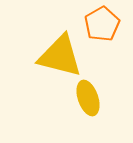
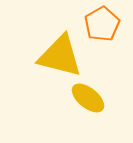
yellow ellipse: rotated 32 degrees counterclockwise
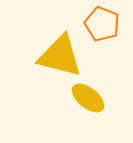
orange pentagon: rotated 20 degrees counterclockwise
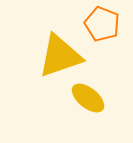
yellow triangle: rotated 33 degrees counterclockwise
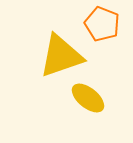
yellow triangle: moved 1 px right
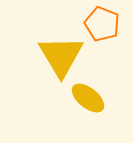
yellow triangle: rotated 42 degrees counterclockwise
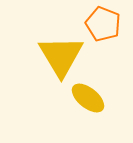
orange pentagon: moved 1 px right
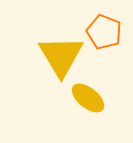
orange pentagon: moved 1 px right, 8 px down
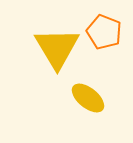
yellow triangle: moved 4 px left, 8 px up
